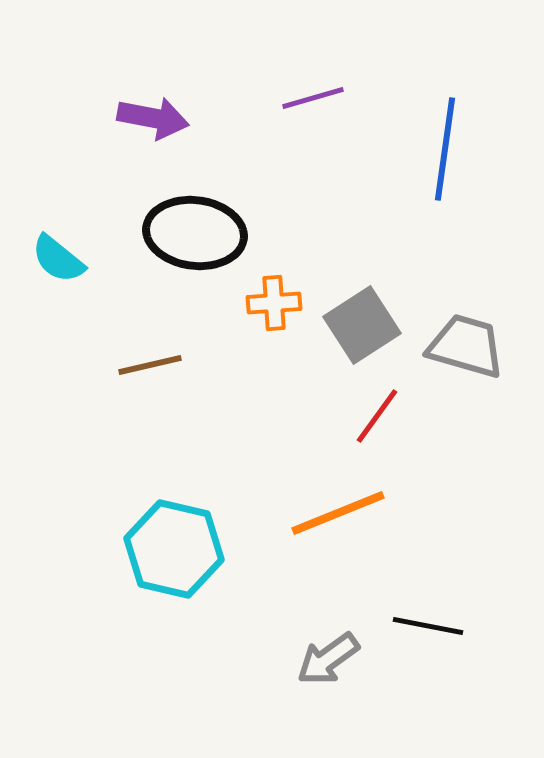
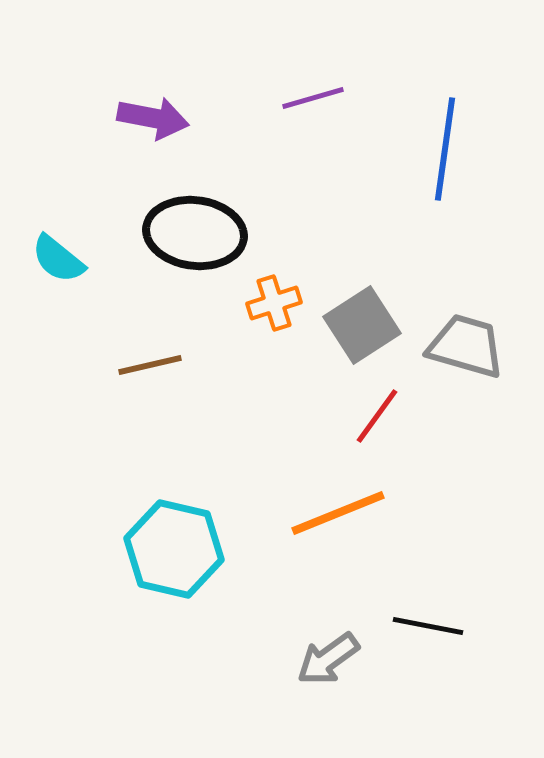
orange cross: rotated 14 degrees counterclockwise
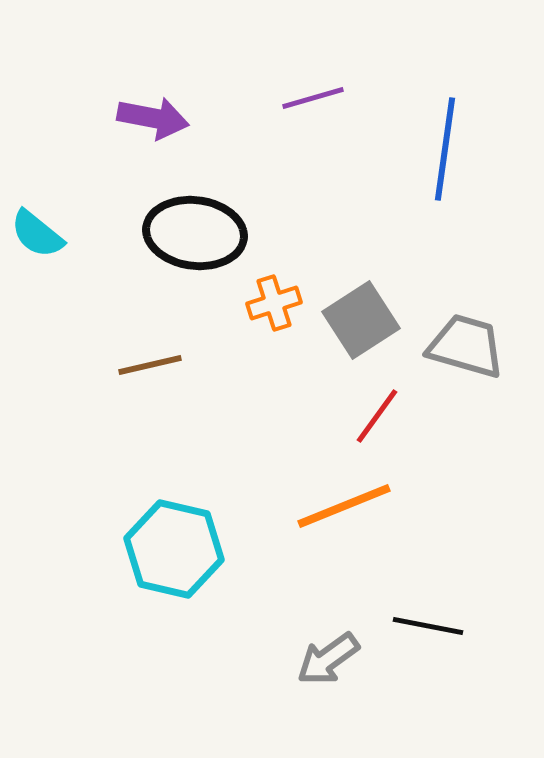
cyan semicircle: moved 21 px left, 25 px up
gray square: moved 1 px left, 5 px up
orange line: moved 6 px right, 7 px up
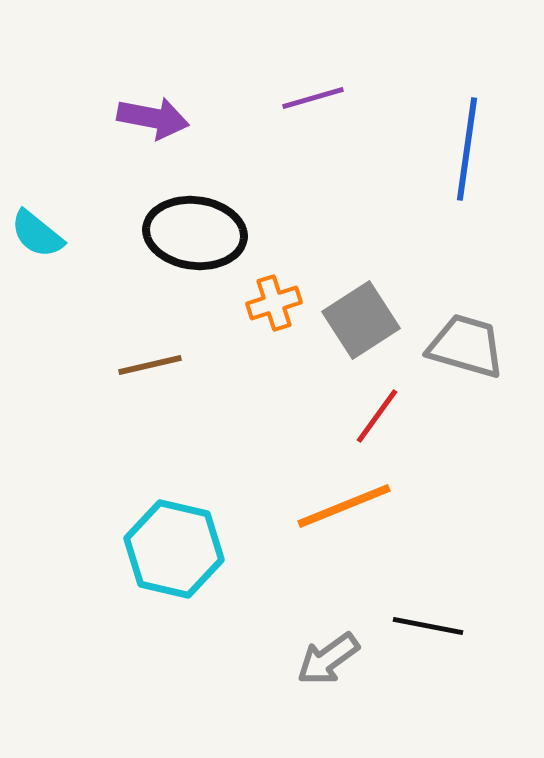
blue line: moved 22 px right
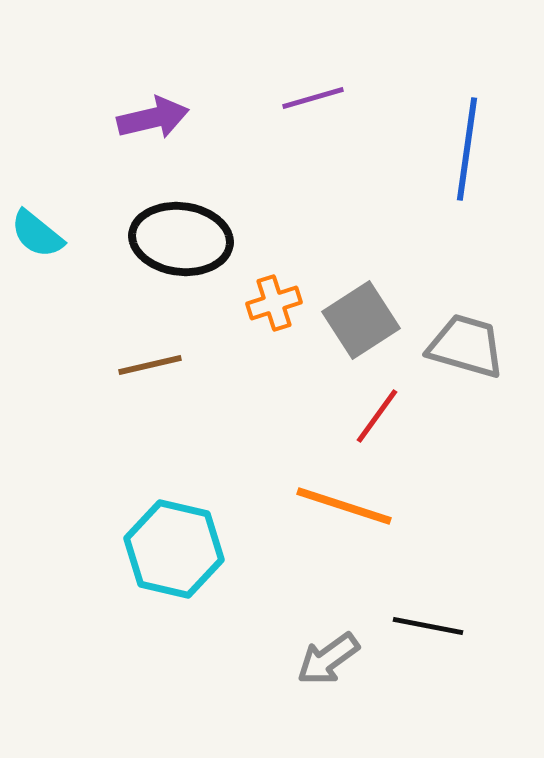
purple arrow: rotated 24 degrees counterclockwise
black ellipse: moved 14 px left, 6 px down
orange line: rotated 40 degrees clockwise
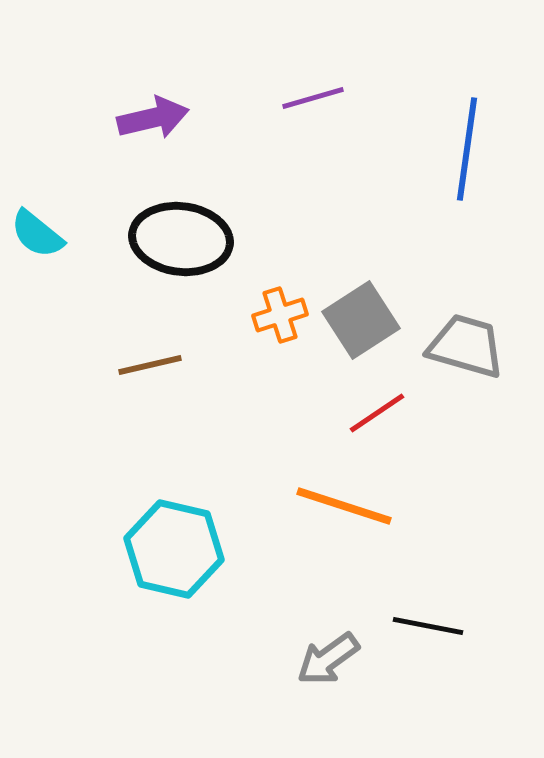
orange cross: moved 6 px right, 12 px down
red line: moved 3 px up; rotated 20 degrees clockwise
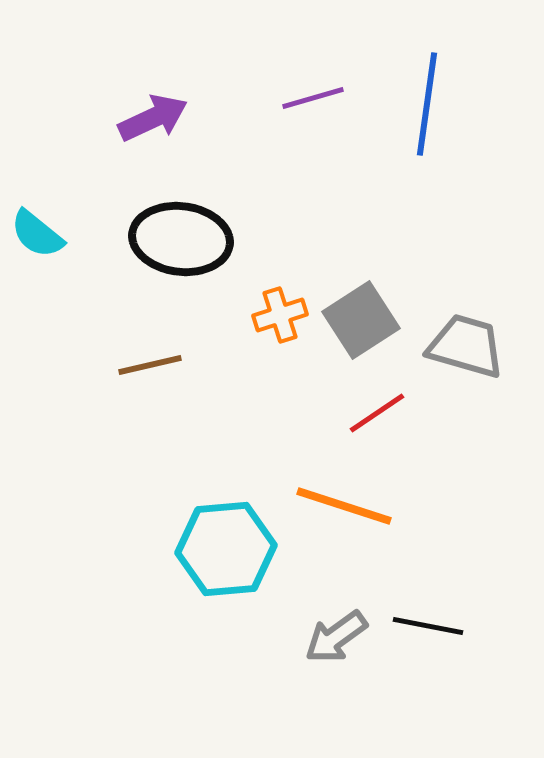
purple arrow: rotated 12 degrees counterclockwise
blue line: moved 40 px left, 45 px up
cyan hexagon: moved 52 px right; rotated 18 degrees counterclockwise
gray arrow: moved 8 px right, 22 px up
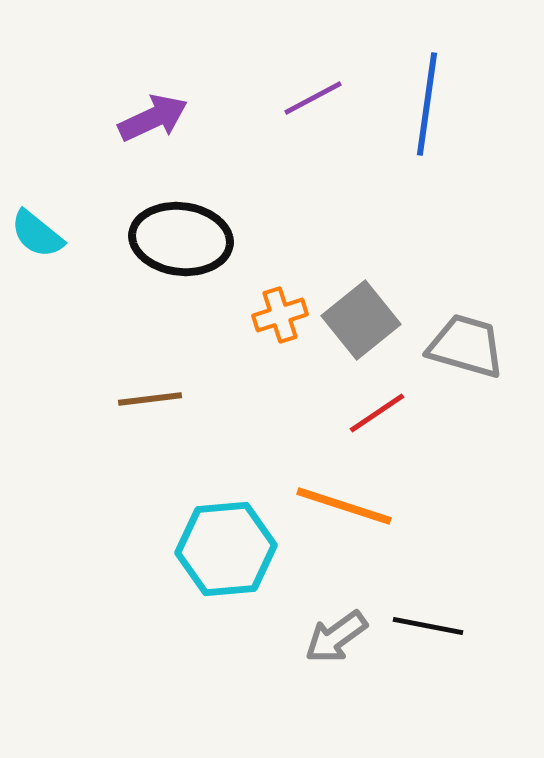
purple line: rotated 12 degrees counterclockwise
gray square: rotated 6 degrees counterclockwise
brown line: moved 34 px down; rotated 6 degrees clockwise
